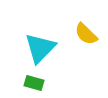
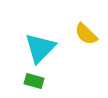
green rectangle: moved 2 px up
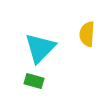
yellow semicircle: moved 1 px right; rotated 50 degrees clockwise
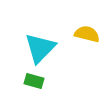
yellow semicircle: rotated 100 degrees clockwise
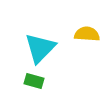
yellow semicircle: rotated 10 degrees counterclockwise
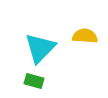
yellow semicircle: moved 2 px left, 2 px down
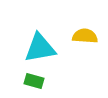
cyan triangle: rotated 36 degrees clockwise
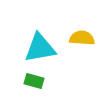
yellow semicircle: moved 3 px left, 2 px down
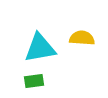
green rectangle: rotated 24 degrees counterclockwise
